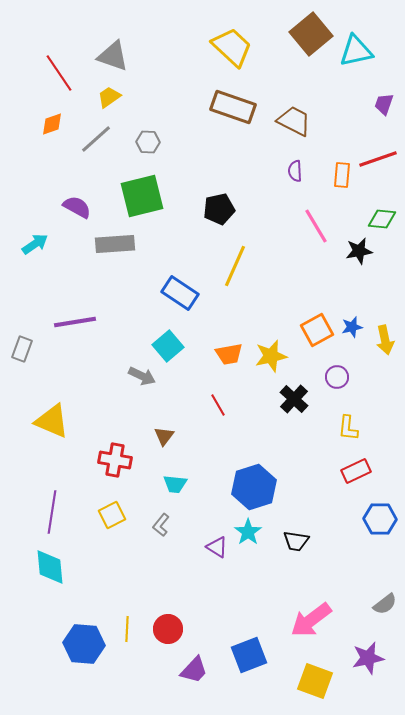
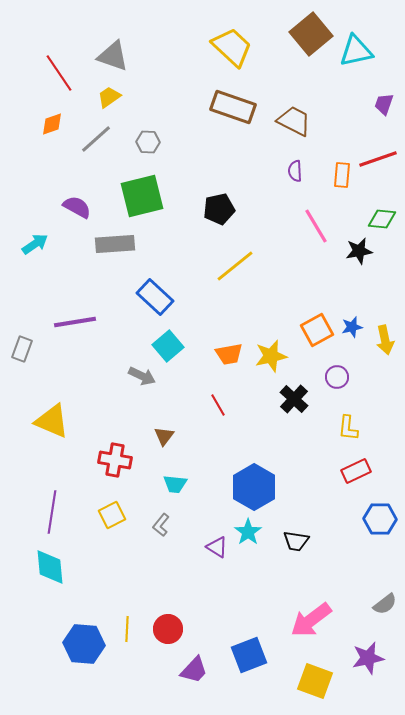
yellow line at (235, 266): rotated 27 degrees clockwise
blue rectangle at (180, 293): moved 25 px left, 4 px down; rotated 9 degrees clockwise
blue hexagon at (254, 487): rotated 12 degrees counterclockwise
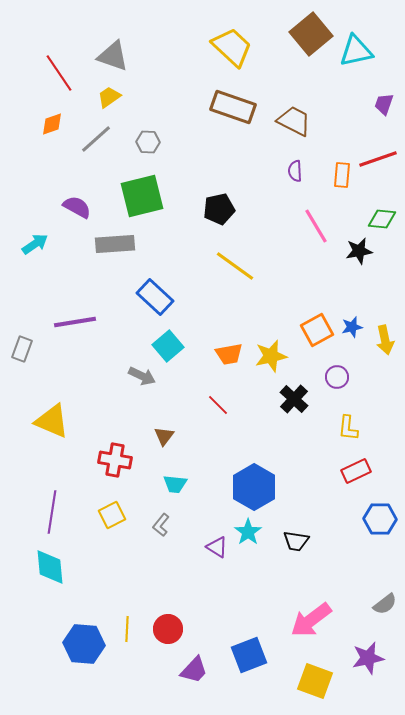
yellow line at (235, 266): rotated 75 degrees clockwise
red line at (218, 405): rotated 15 degrees counterclockwise
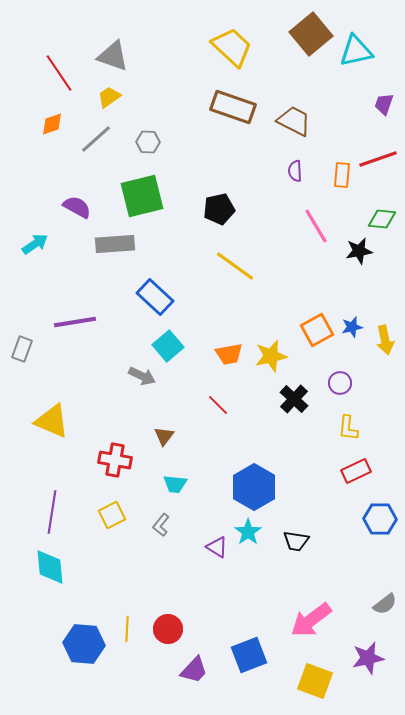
purple circle at (337, 377): moved 3 px right, 6 px down
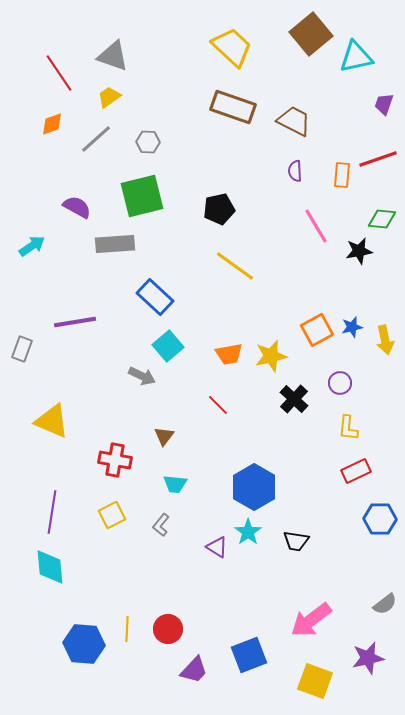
cyan triangle at (356, 51): moved 6 px down
cyan arrow at (35, 244): moved 3 px left, 2 px down
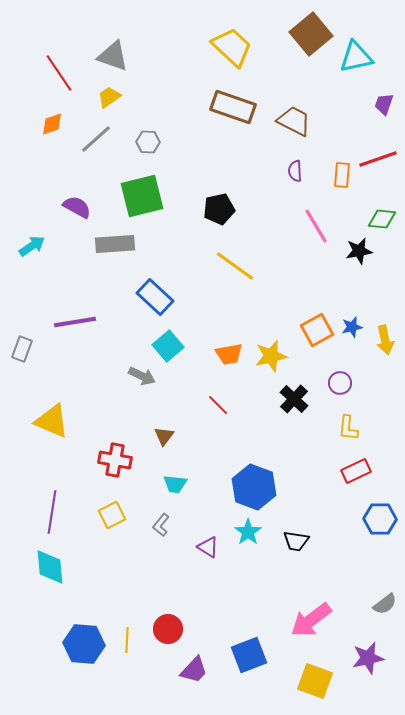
blue hexagon at (254, 487): rotated 9 degrees counterclockwise
purple triangle at (217, 547): moved 9 px left
yellow line at (127, 629): moved 11 px down
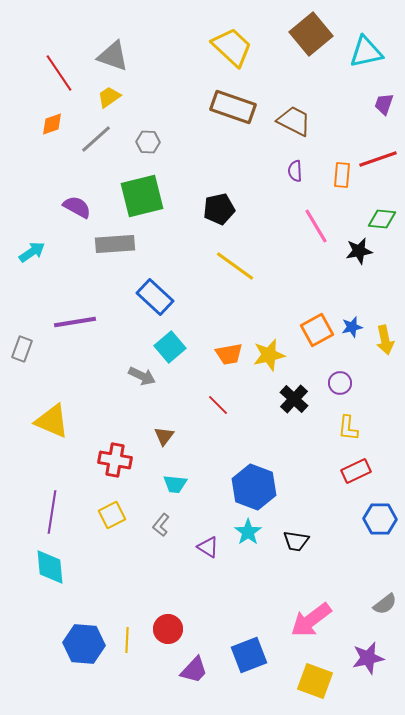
cyan triangle at (356, 57): moved 10 px right, 5 px up
cyan arrow at (32, 246): moved 6 px down
cyan square at (168, 346): moved 2 px right, 1 px down
yellow star at (271, 356): moved 2 px left, 1 px up
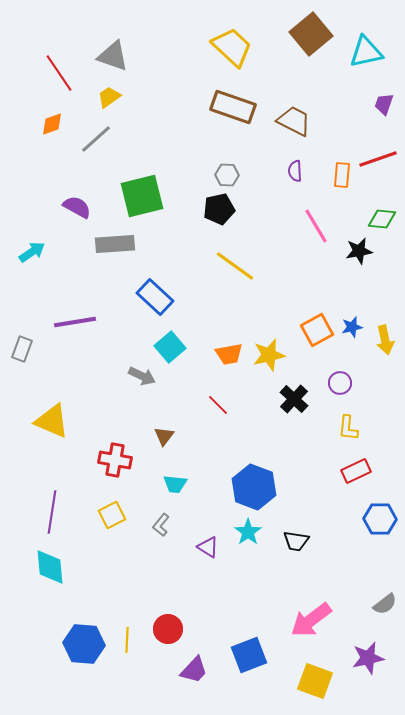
gray hexagon at (148, 142): moved 79 px right, 33 px down
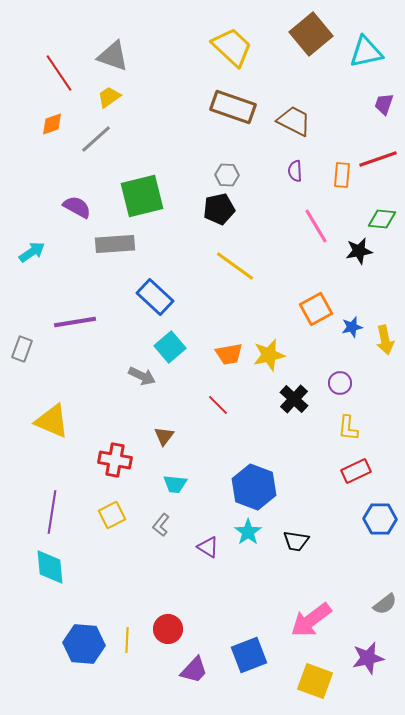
orange square at (317, 330): moved 1 px left, 21 px up
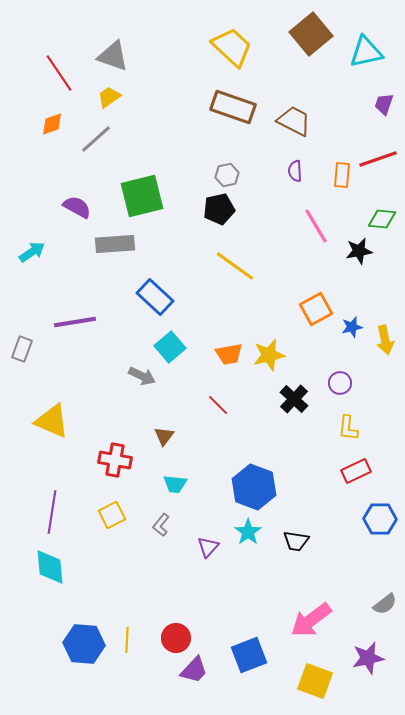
gray hexagon at (227, 175): rotated 15 degrees counterclockwise
purple triangle at (208, 547): rotated 40 degrees clockwise
red circle at (168, 629): moved 8 px right, 9 px down
